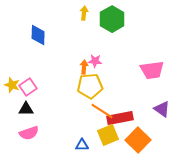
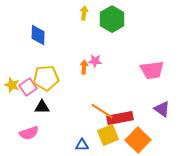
yellow pentagon: moved 44 px left, 8 px up
black triangle: moved 16 px right, 2 px up
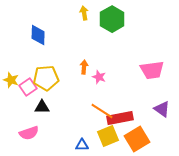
yellow arrow: rotated 16 degrees counterclockwise
pink star: moved 4 px right, 16 px down; rotated 16 degrees clockwise
yellow star: moved 1 px left, 5 px up
yellow square: moved 1 px down
orange square: moved 1 px left, 1 px up; rotated 15 degrees clockwise
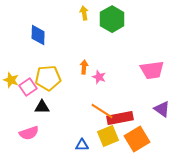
yellow pentagon: moved 2 px right
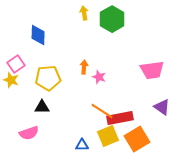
pink square: moved 12 px left, 23 px up
purple triangle: moved 2 px up
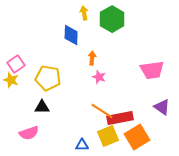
blue diamond: moved 33 px right
orange arrow: moved 8 px right, 9 px up
yellow pentagon: rotated 15 degrees clockwise
orange square: moved 2 px up
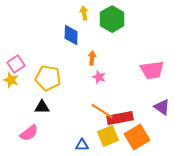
pink semicircle: rotated 18 degrees counterclockwise
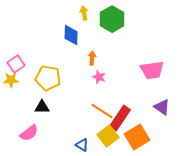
yellow star: rotated 21 degrees counterclockwise
red rectangle: rotated 45 degrees counterclockwise
yellow square: rotated 15 degrees counterclockwise
blue triangle: rotated 32 degrees clockwise
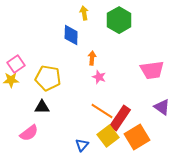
green hexagon: moved 7 px right, 1 px down
blue triangle: rotated 40 degrees clockwise
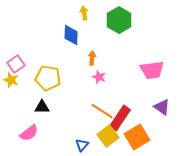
yellow star: rotated 21 degrees clockwise
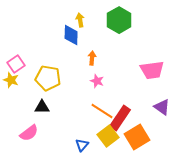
yellow arrow: moved 4 px left, 7 px down
pink star: moved 2 px left, 4 px down
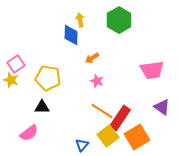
orange arrow: rotated 128 degrees counterclockwise
